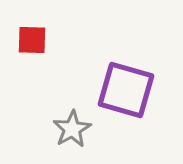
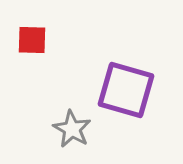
gray star: rotated 12 degrees counterclockwise
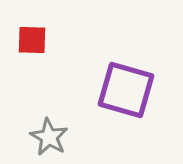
gray star: moved 23 px left, 8 px down
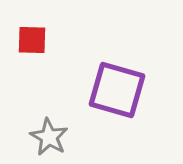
purple square: moved 9 px left
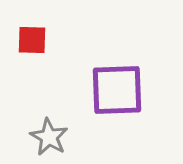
purple square: rotated 18 degrees counterclockwise
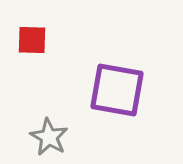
purple square: rotated 12 degrees clockwise
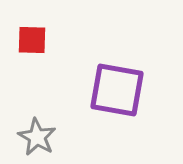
gray star: moved 12 px left
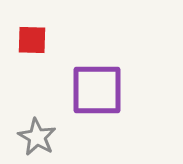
purple square: moved 20 px left; rotated 10 degrees counterclockwise
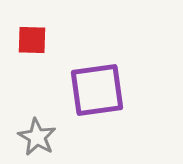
purple square: rotated 8 degrees counterclockwise
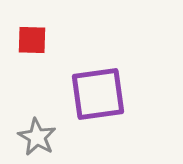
purple square: moved 1 px right, 4 px down
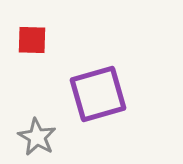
purple square: rotated 8 degrees counterclockwise
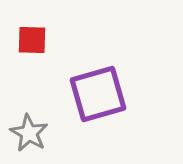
gray star: moved 8 px left, 4 px up
